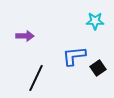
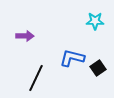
blue L-shape: moved 2 px left, 2 px down; rotated 20 degrees clockwise
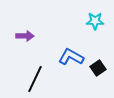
blue L-shape: moved 1 px left, 1 px up; rotated 15 degrees clockwise
black line: moved 1 px left, 1 px down
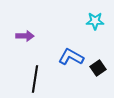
black line: rotated 16 degrees counterclockwise
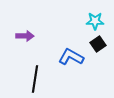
black square: moved 24 px up
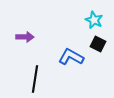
cyan star: moved 1 px left, 1 px up; rotated 24 degrees clockwise
purple arrow: moved 1 px down
black square: rotated 28 degrees counterclockwise
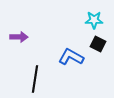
cyan star: rotated 24 degrees counterclockwise
purple arrow: moved 6 px left
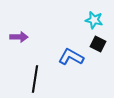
cyan star: rotated 12 degrees clockwise
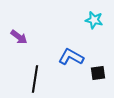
purple arrow: rotated 36 degrees clockwise
black square: moved 29 px down; rotated 35 degrees counterclockwise
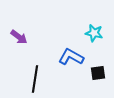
cyan star: moved 13 px down
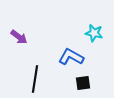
black square: moved 15 px left, 10 px down
